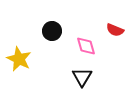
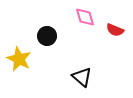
black circle: moved 5 px left, 5 px down
pink diamond: moved 1 px left, 29 px up
black triangle: rotated 20 degrees counterclockwise
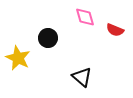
black circle: moved 1 px right, 2 px down
yellow star: moved 1 px left, 1 px up
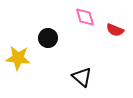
yellow star: rotated 20 degrees counterclockwise
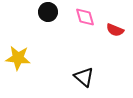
black circle: moved 26 px up
black triangle: moved 2 px right
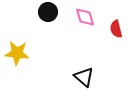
red semicircle: moved 1 px right, 1 px up; rotated 54 degrees clockwise
yellow star: moved 1 px left, 5 px up
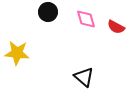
pink diamond: moved 1 px right, 2 px down
red semicircle: moved 2 px up; rotated 48 degrees counterclockwise
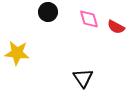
pink diamond: moved 3 px right
black triangle: moved 1 px left, 1 px down; rotated 15 degrees clockwise
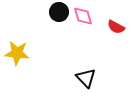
black circle: moved 11 px right
pink diamond: moved 6 px left, 3 px up
black triangle: moved 3 px right; rotated 10 degrees counterclockwise
